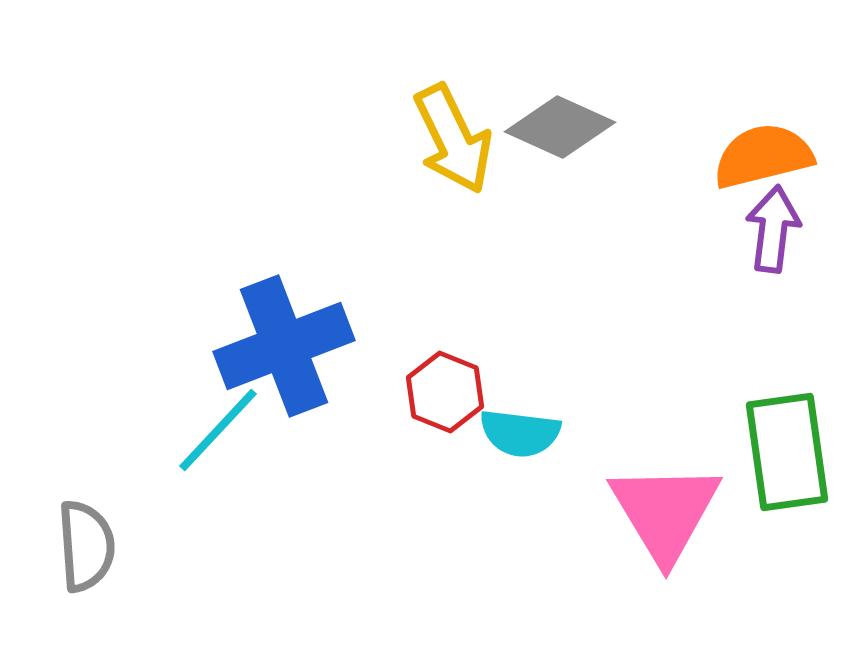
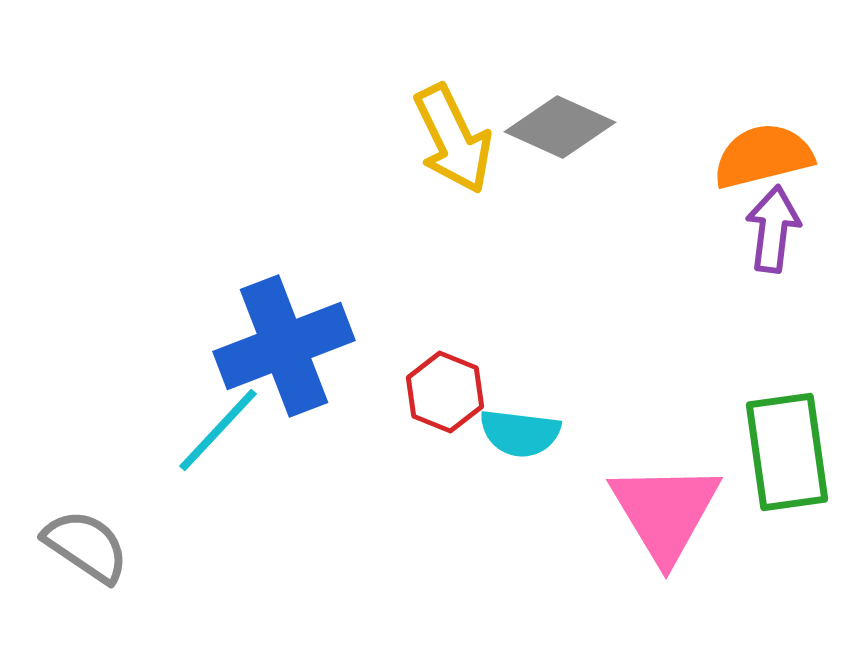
gray semicircle: rotated 52 degrees counterclockwise
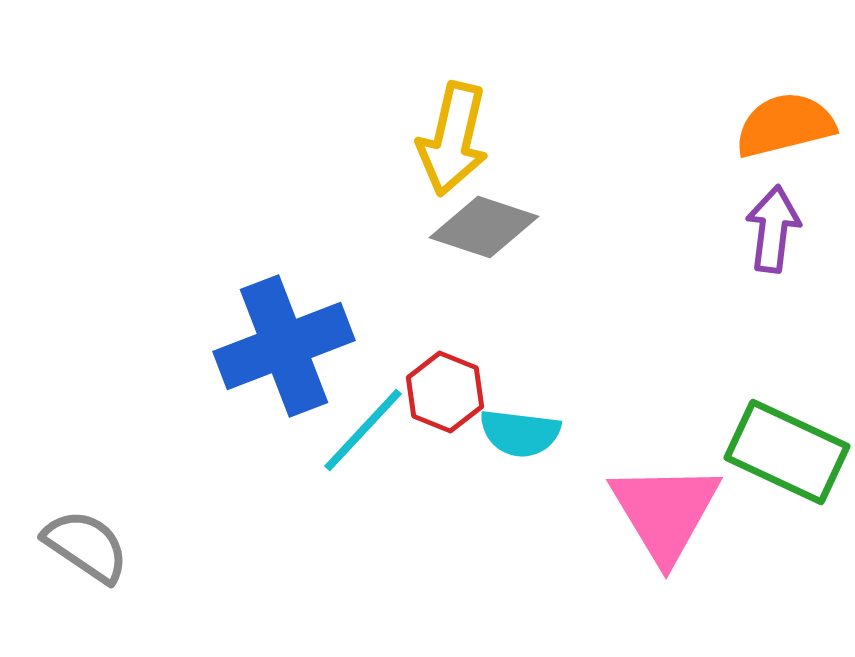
gray diamond: moved 76 px left, 100 px down; rotated 6 degrees counterclockwise
yellow arrow: rotated 39 degrees clockwise
orange semicircle: moved 22 px right, 31 px up
cyan line: moved 145 px right
green rectangle: rotated 57 degrees counterclockwise
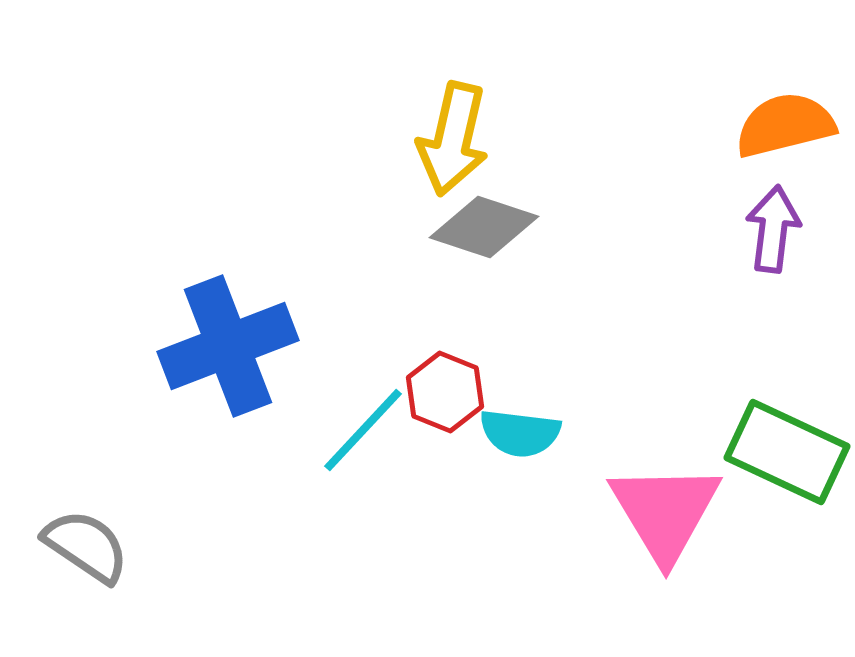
blue cross: moved 56 px left
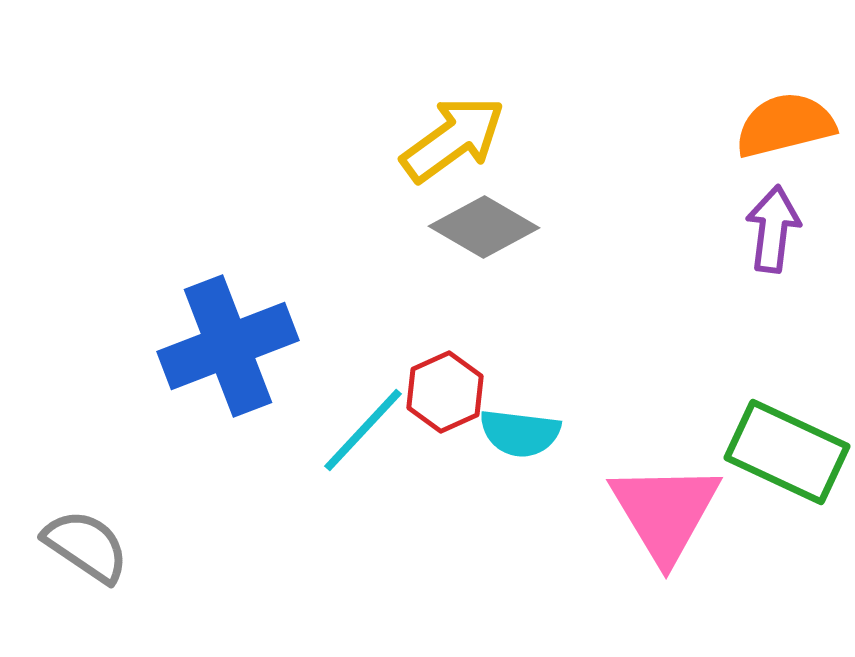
yellow arrow: rotated 139 degrees counterclockwise
gray diamond: rotated 12 degrees clockwise
red hexagon: rotated 14 degrees clockwise
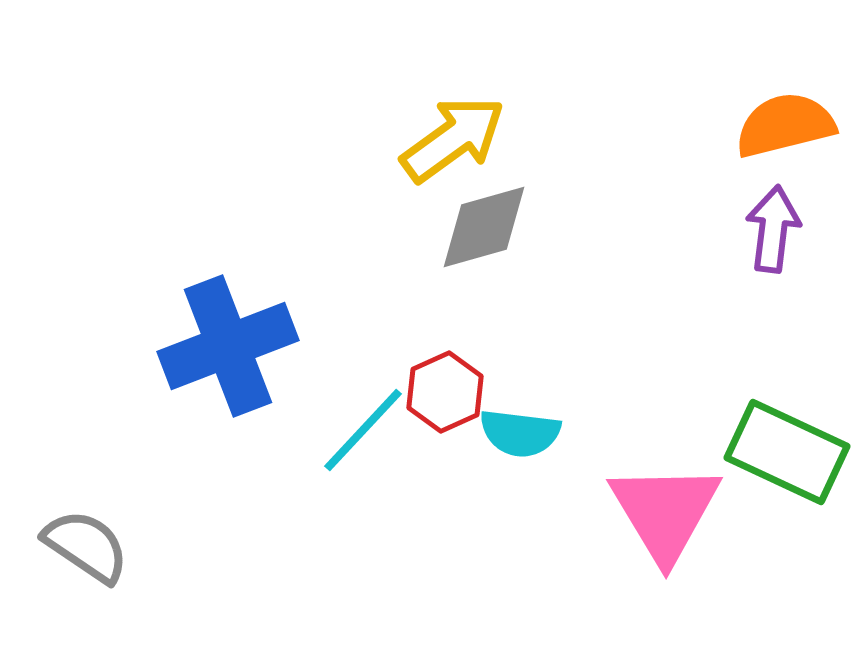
gray diamond: rotated 46 degrees counterclockwise
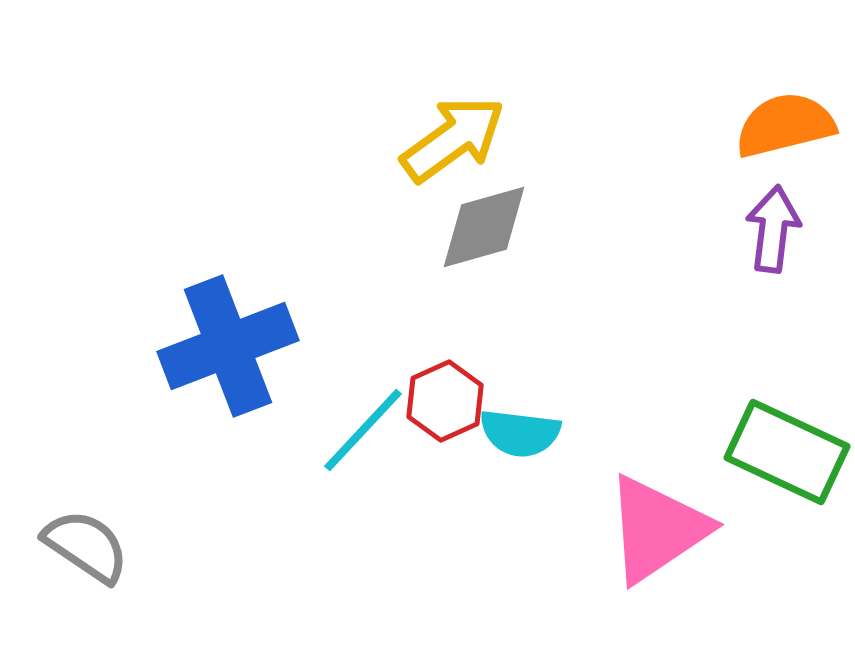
red hexagon: moved 9 px down
pink triangle: moved 8 px left, 17 px down; rotated 27 degrees clockwise
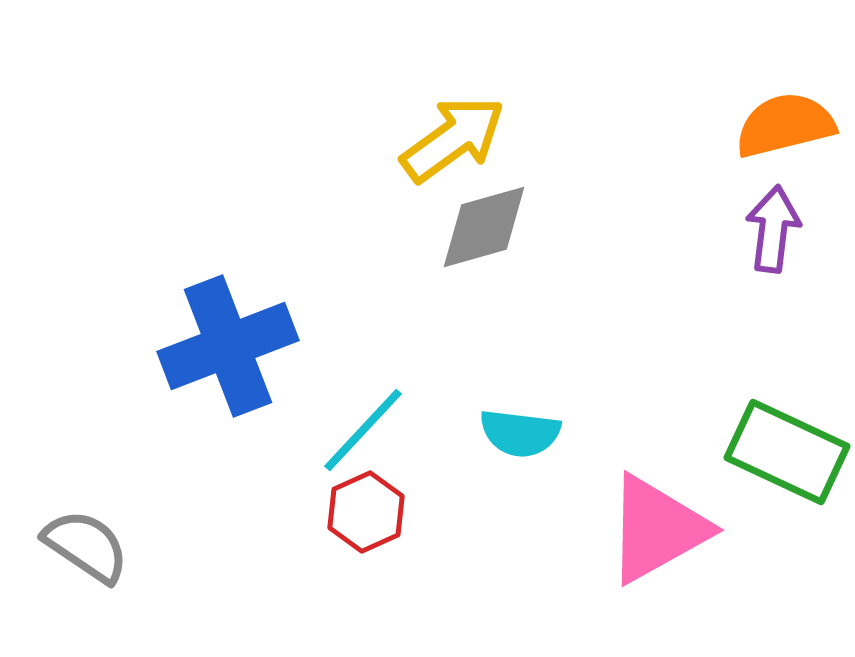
red hexagon: moved 79 px left, 111 px down
pink triangle: rotated 5 degrees clockwise
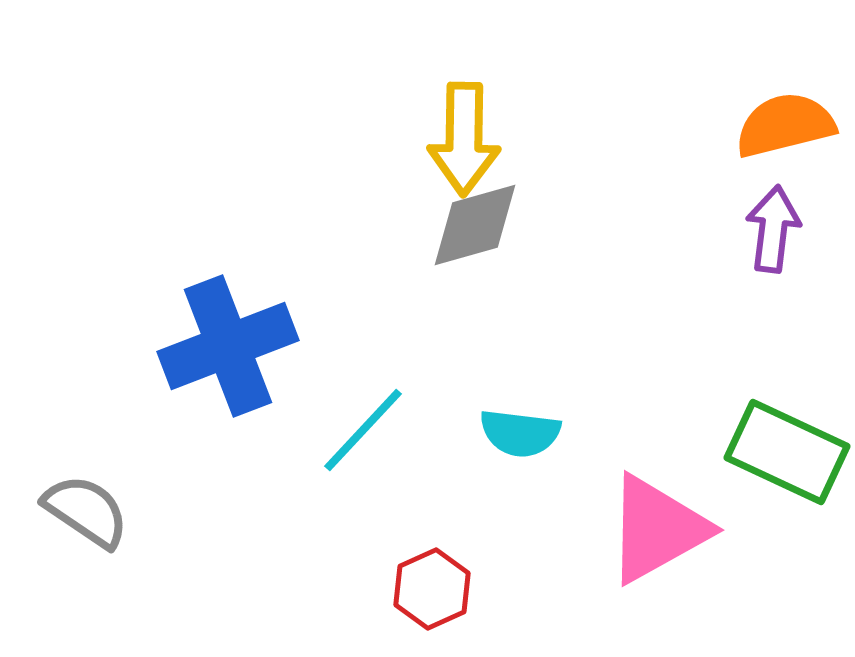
yellow arrow: moved 11 px right; rotated 127 degrees clockwise
gray diamond: moved 9 px left, 2 px up
red hexagon: moved 66 px right, 77 px down
gray semicircle: moved 35 px up
